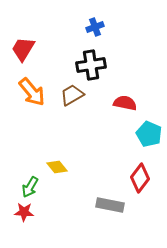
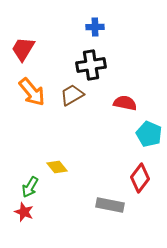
blue cross: rotated 18 degrees clockwise
red star: rotated 18 degrees clockwise
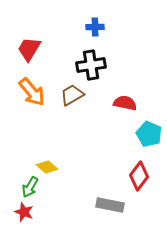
red trapezoid: moved 6 px right
yellow diamond: moved 10 px left; rotated 10 degrees counterclockwise
red diamond: moved 1 px left, 2 px up
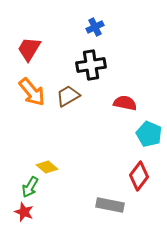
blue cross: rotated 24 degrees counterclockwise
brown trapezoid: moved 4 px left, 1 px down
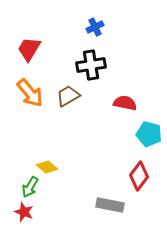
orange arrow: moved 2 px left, 1 px down
cyan pentagon: rotated 10 degrees counterclockwise
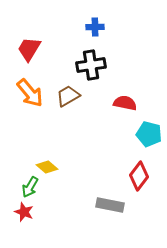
blue cross: rotated 24 degrees clockwise
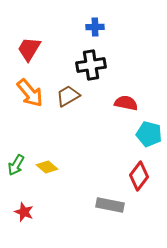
red semicircle: moved 1 px right
green arrow: moved 14 px left, 22 px up
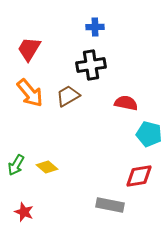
red diamond: rotated 44 degrees clockwise
